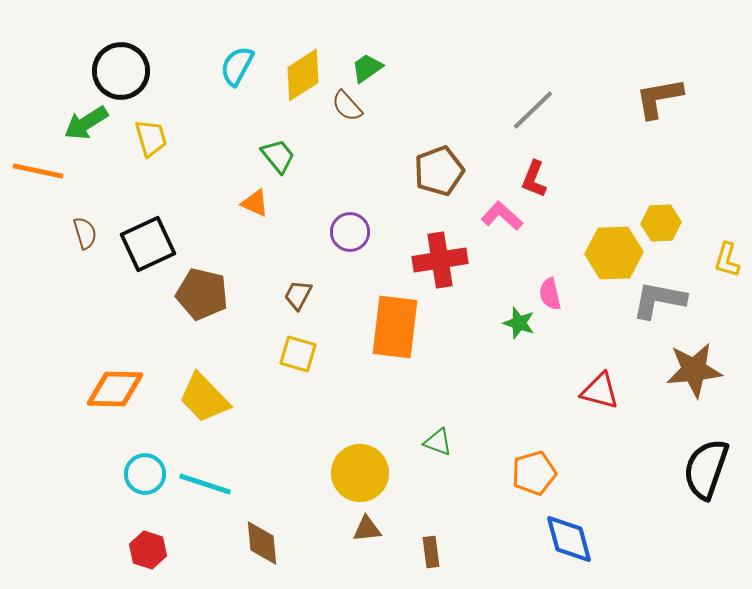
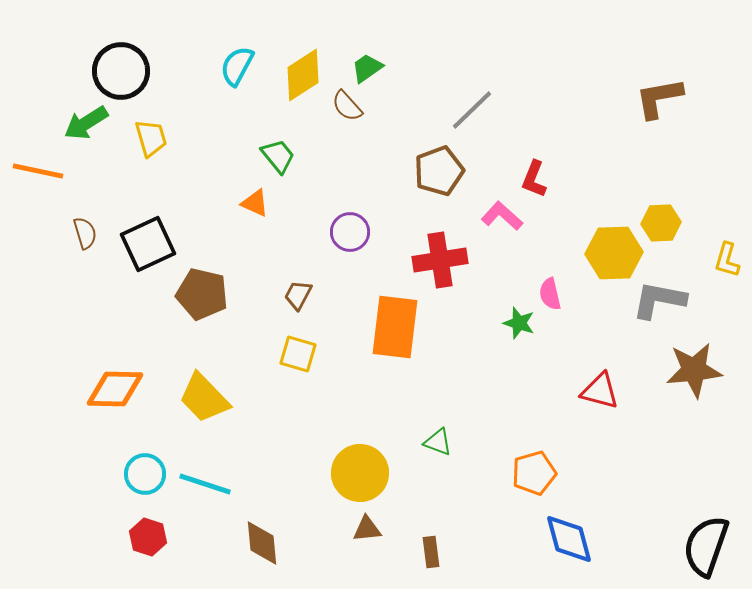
gray line at (533, 110): moved 61 px left
black semicircle at (706, 469): moved 77 px down
red hexagon at (148, 550): moved 13 px up
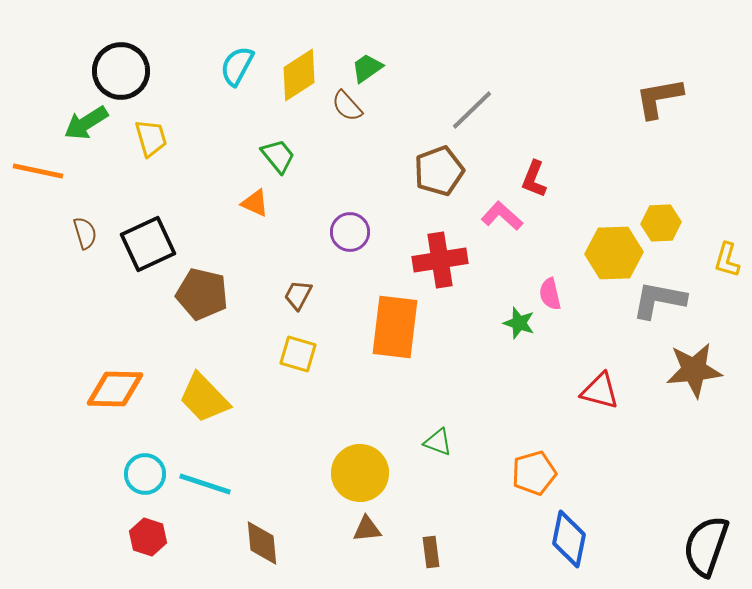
yellow diamond at (303, 75): moved 4 px left
blue diamond at (569, 539): rotated 26 degrees clockwise
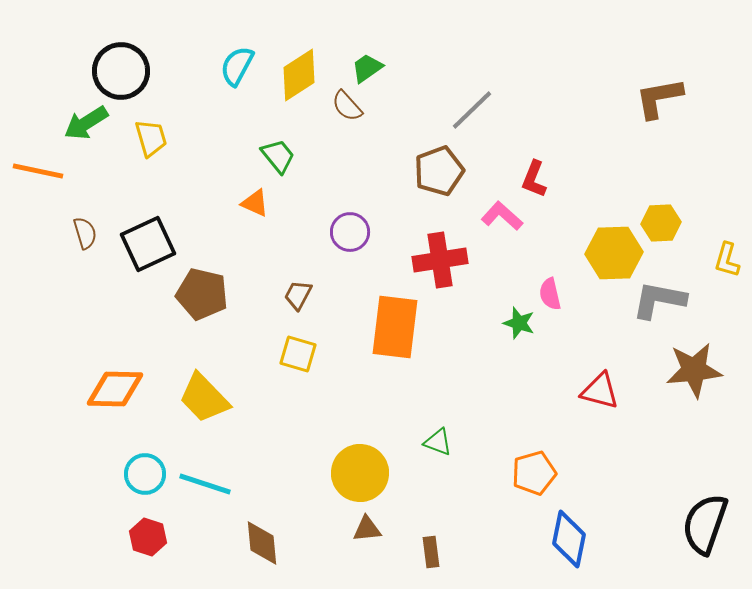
black semicircle at (706, 546): moved 1 px left, 22 px up
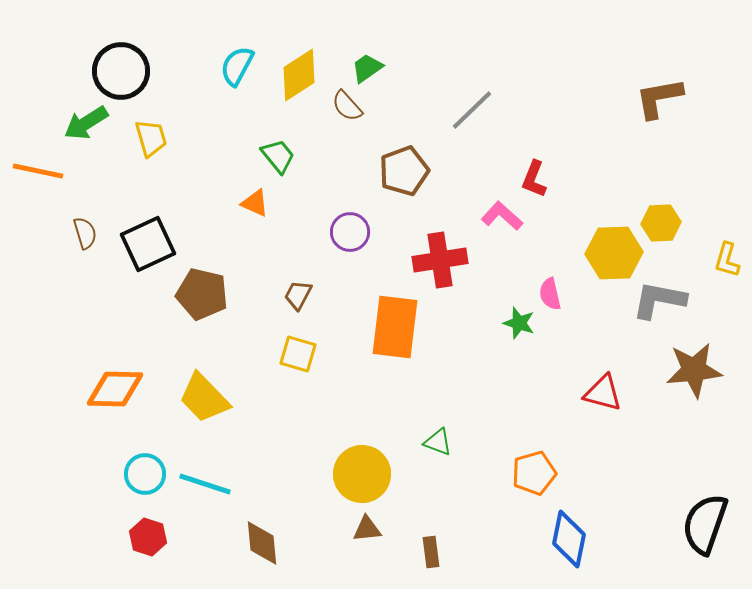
brown pentagon at (439, 171): moved 35 px left
red triangle at (600, 391): moved 3 px right, 2 px down
yellow circle at (360, 473): moved 2 px right, 1 px down
